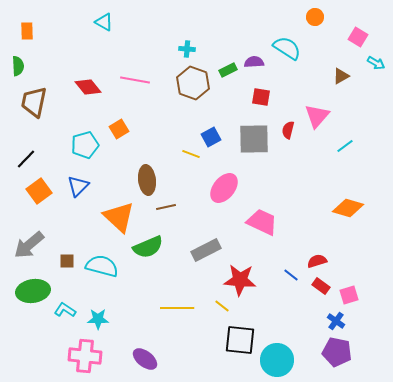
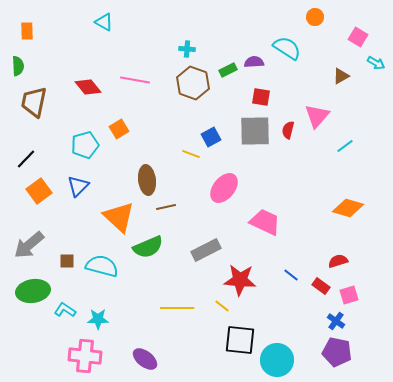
gray square at (254, 139): moved 1 px right, 8 px up
pink trapezoid at (262, 222): moved 3 px right
red semicircle at (317, 261): moved 21 px right
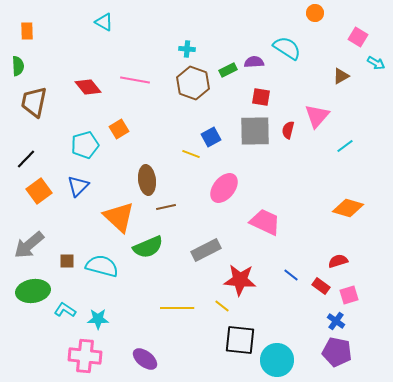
orange circle at (315, 17): moved 4 px up
